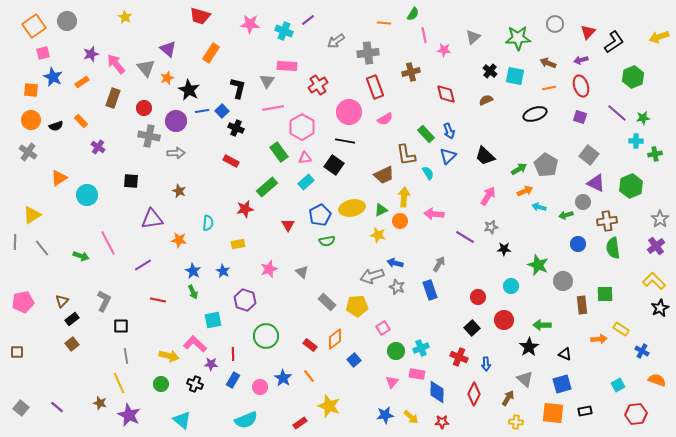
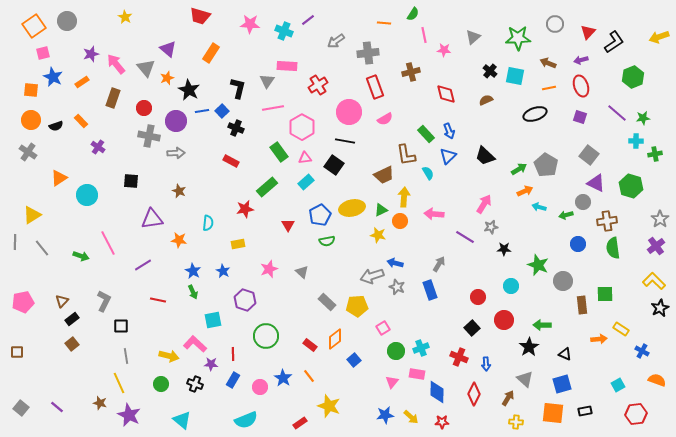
green hexagon at (631, 186): rotated 20 degrees counterclockwise
pink arrow at (488, 196): moved 4 px left, 8 px down
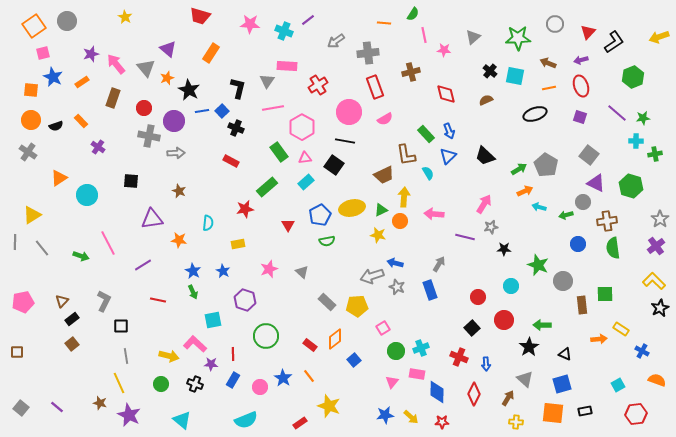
purple circle at (176, 121): moved 2 px left
purple line at (465, 237): rotated 18 degrees counterclockwise
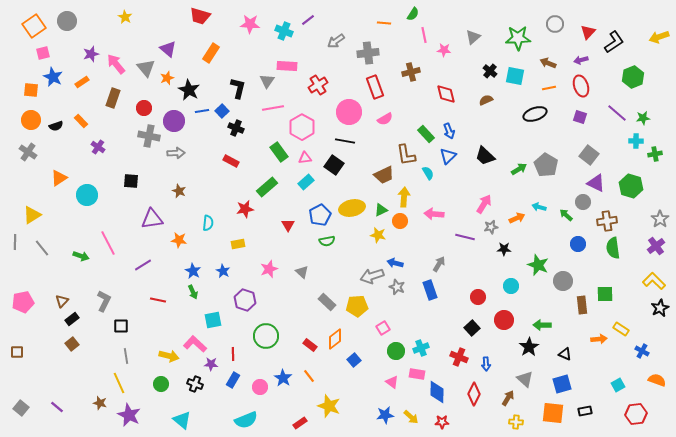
orange arrow at (525, 191): moved 8 px left, 27 px down
green arrow at (566, 215): rotated 56 degrees clockwise
pink triangle at (392, 382): rotated 32 degrees counterclockwise
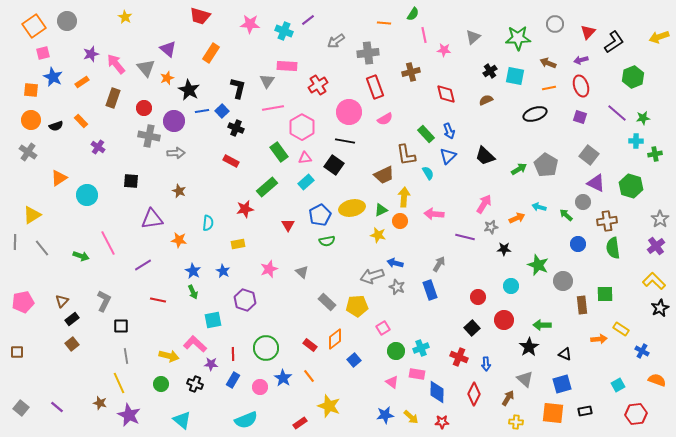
black cross at (490, 71): rotated 16 degrees clockwise
green circle at (266, 336): moved 12 px down
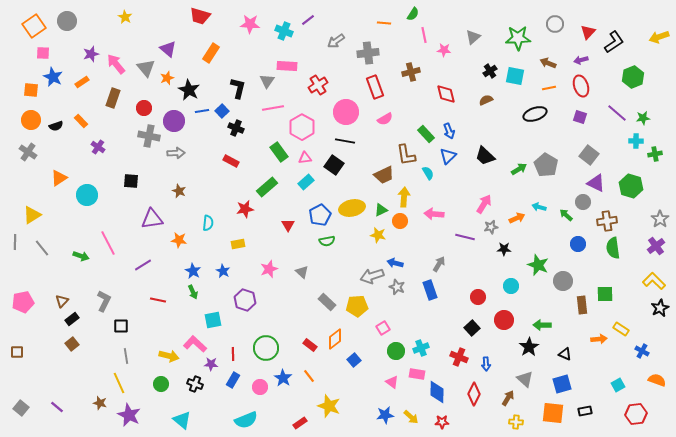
pink square at (43, 53): rotated 16 degrees clockwise
pink circle at (349, 112): moved 3 px left
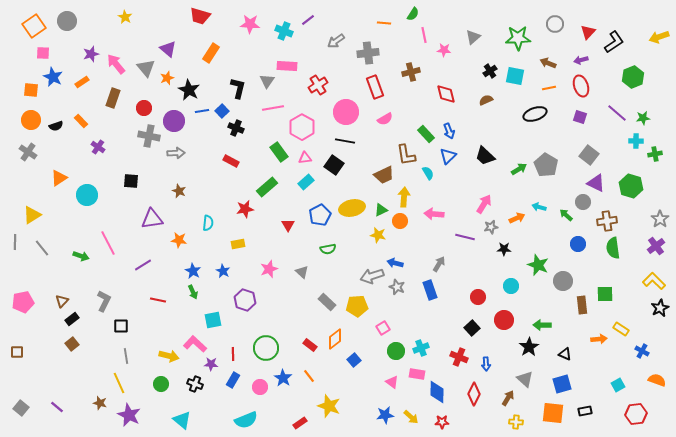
green semicircle at (327, 241): moved 1 px right, 8 px down
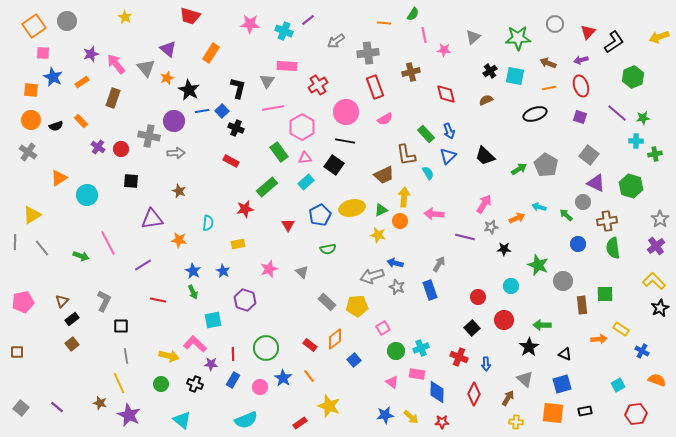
red trapezoid at (200, 16): moved 10 px left
red circle at (144, 108): moved 23 px left, 41 px down
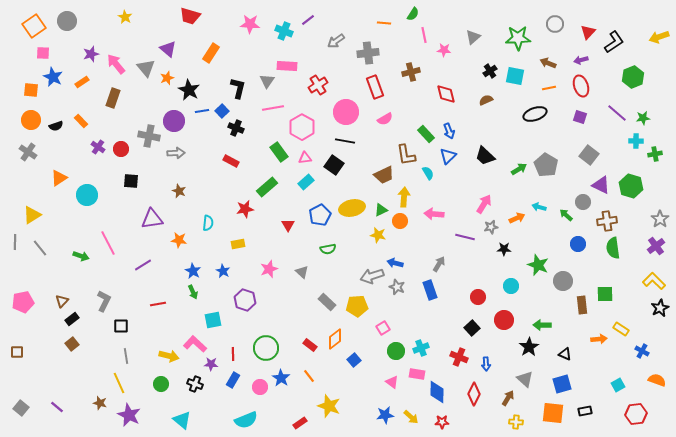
purple triangle at (596, 183): moved 5 px right, 2 px down
gray line at (42, 248): moved 2 px left
red line at (158, 300): moved 4 px down; rotated 21 degrees counterclockwise
blue star at (283, 378): moved 2 px left
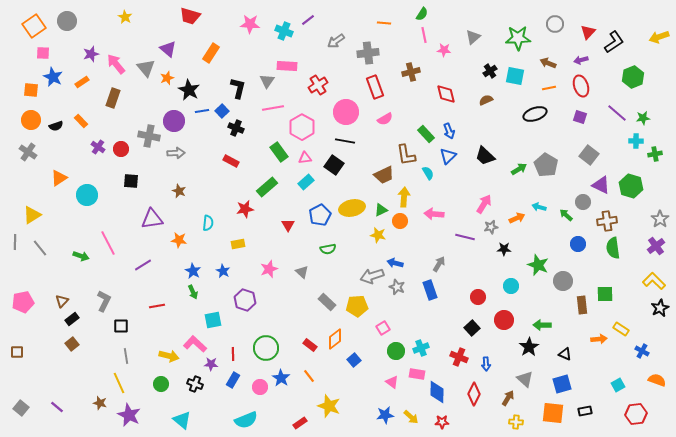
green semicircle at (413, 14): moved 9 px right
red line at (158, 304): moved 1 px left, 2 px down
